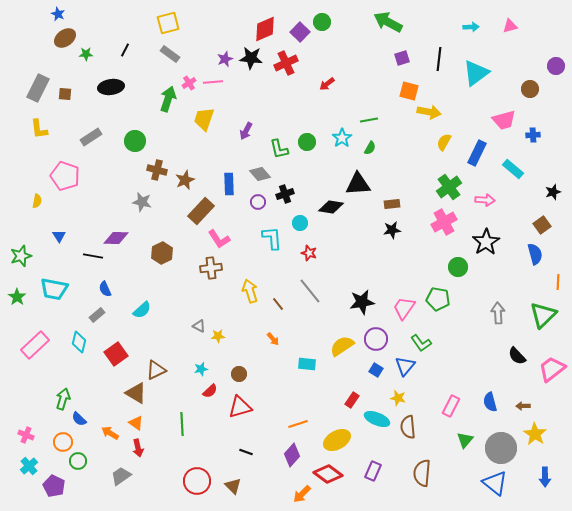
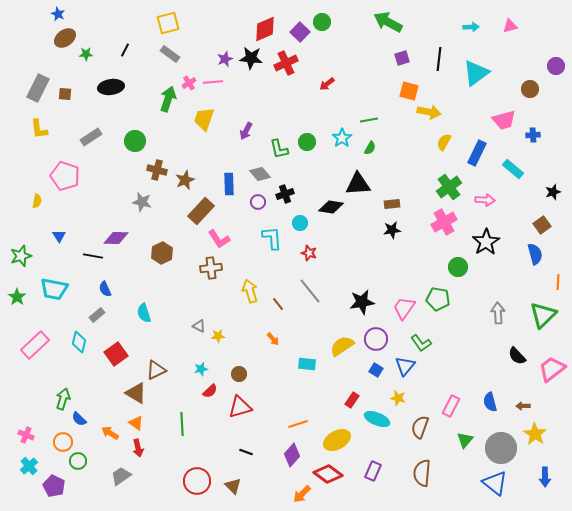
cyan semicircle at (142, 310): moved 2 px right, 3 px down; rotated 114 degrees clockwise
brown semicircle at (408, 427): moved 12 px right; rotated 25 degrees clockwise
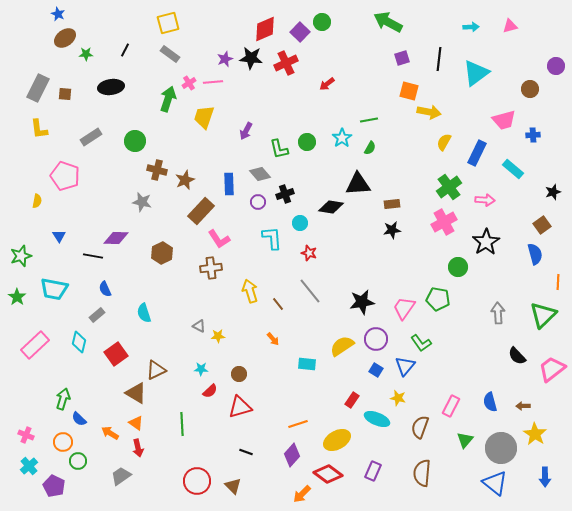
yellow trapezoid at (204, 119): moved 2 px up
cyan star at (201, 369): rotated 16 degrees clockwise
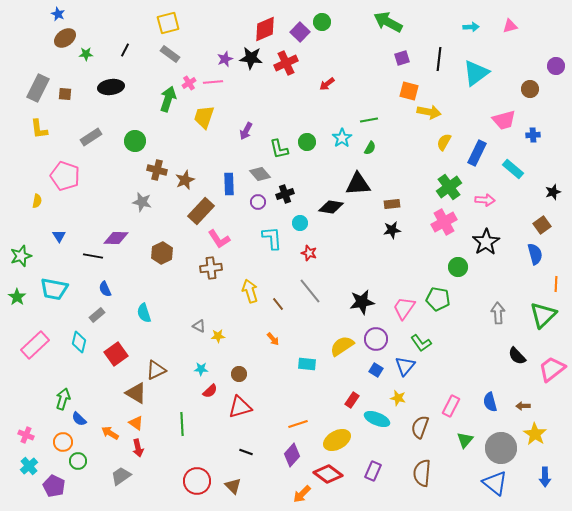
orange line at (558, 282): moved 2 px left, 2 px down
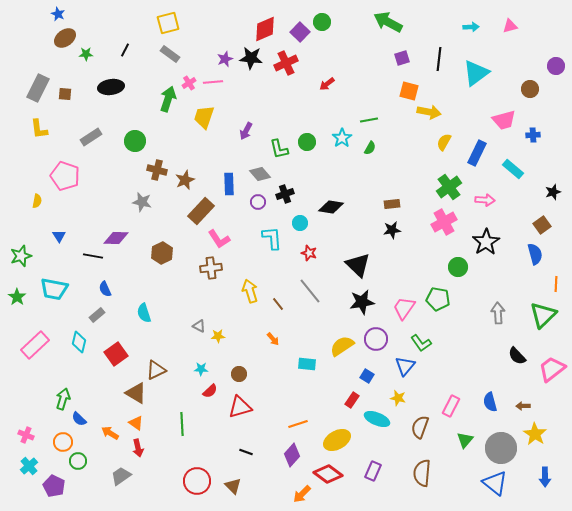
black triangle at (358, 184): moved 81 px down; rotated 48 degrees clockwise
blue square at (376, 370): moved 9 px left, 6 px down
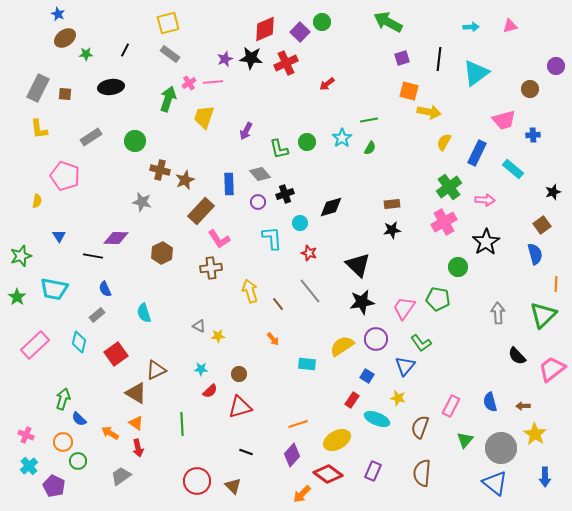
brown cross at (157, 170): moved 3 px right
black diamond at (331, 207): rotated 25 degrees counterclockwise
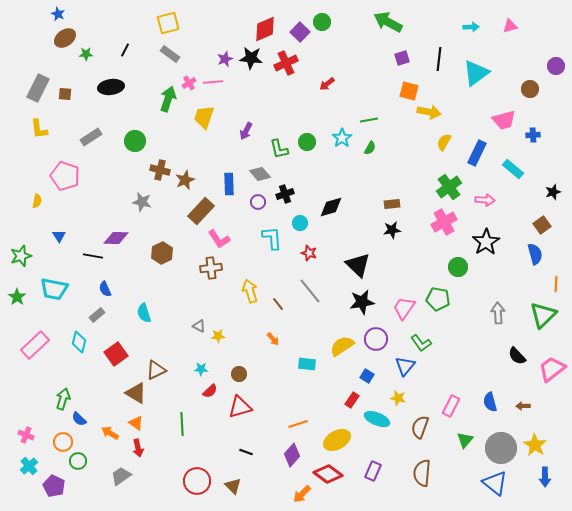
yellow star at (535, 434): moved 11 px down
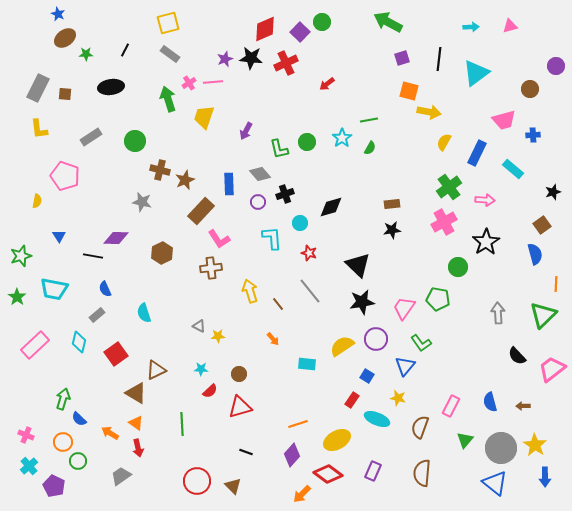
green arrow at (168, 99): rotated 35 degrees counterclockwise
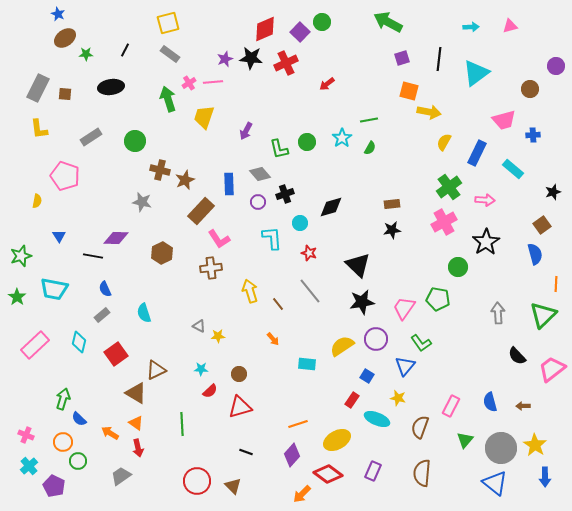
gray rectangle at (97, 315): moved 5 px right
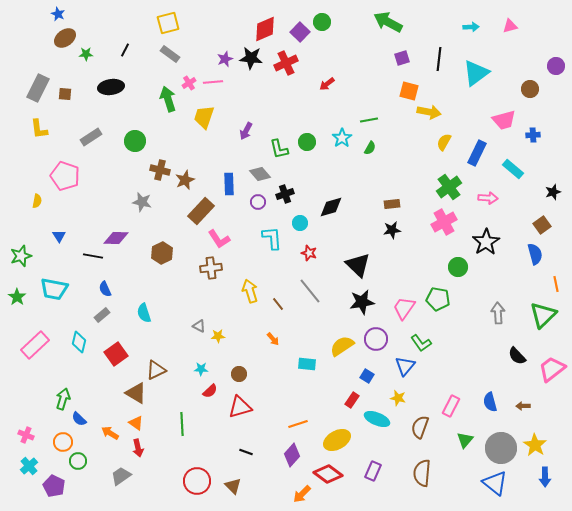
pink arrow at (485, 200): moved 3 px right, 2 px up
orange line at (556, 284): rotated 14 degrees counterclockwise
